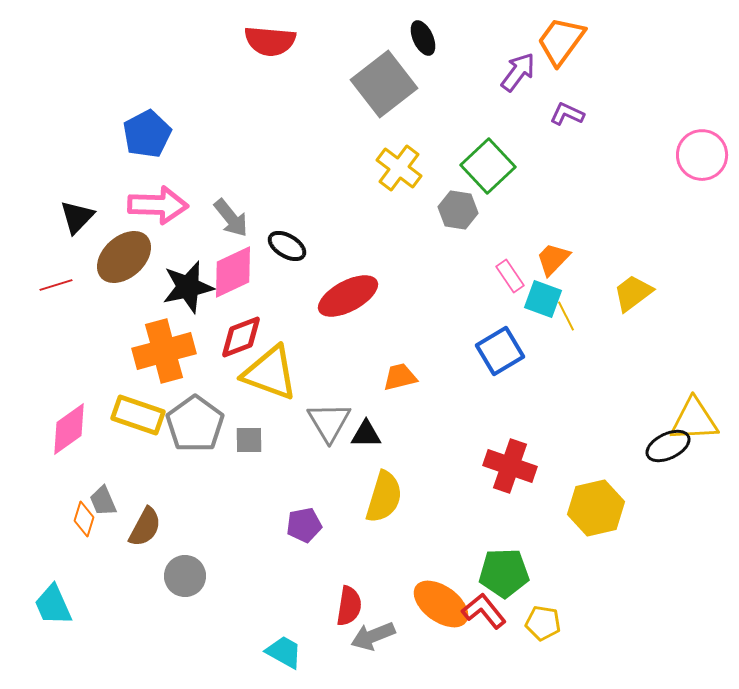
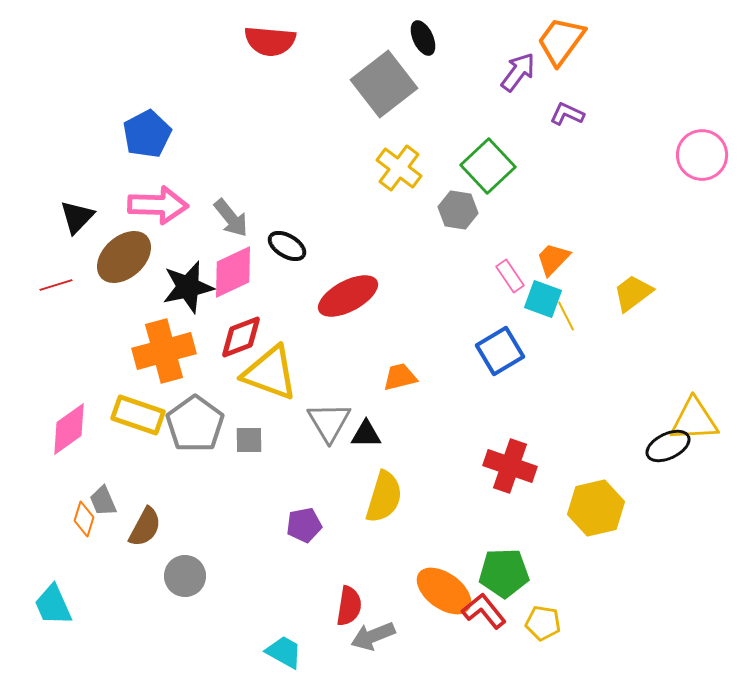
orange ellipse at (441, 604): moved 3 px right, 13 px up
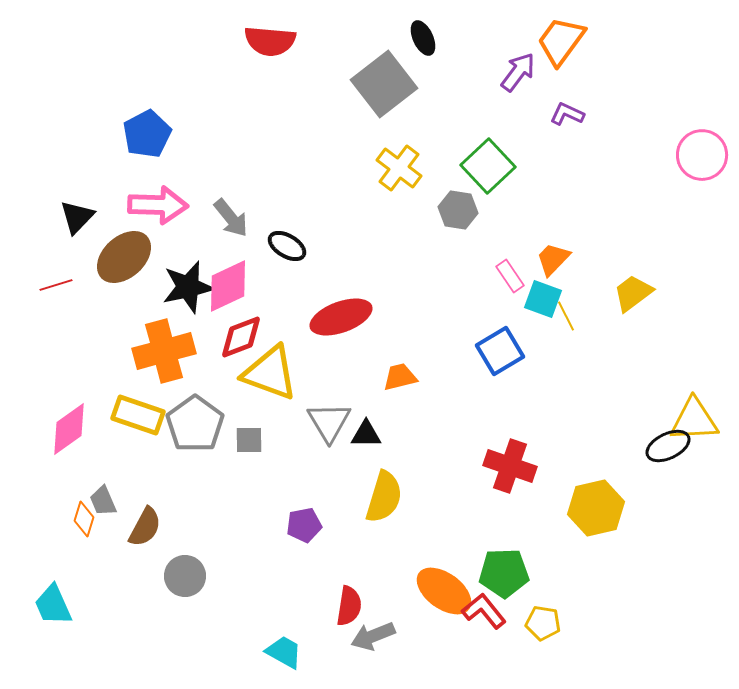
pink diamond at (233, 272): moved 5 px left, 14 px down
red ellipse at (348, 296): moved 7 px left, 21 px down; rotated 8 degrees clockwise
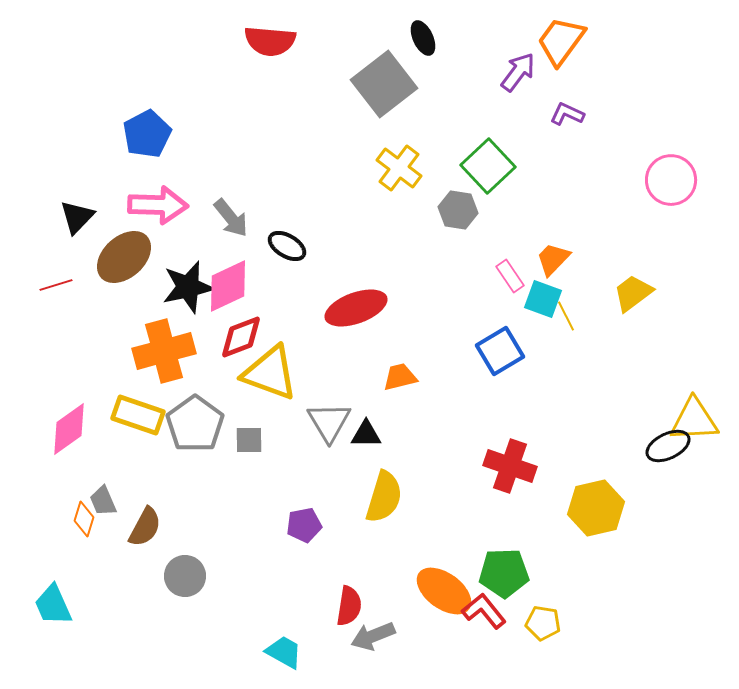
pink circle at (702, 155): moved 31 px left, 25 px down
red ellipse at (341, 317): moved 15 px right, 9 px up
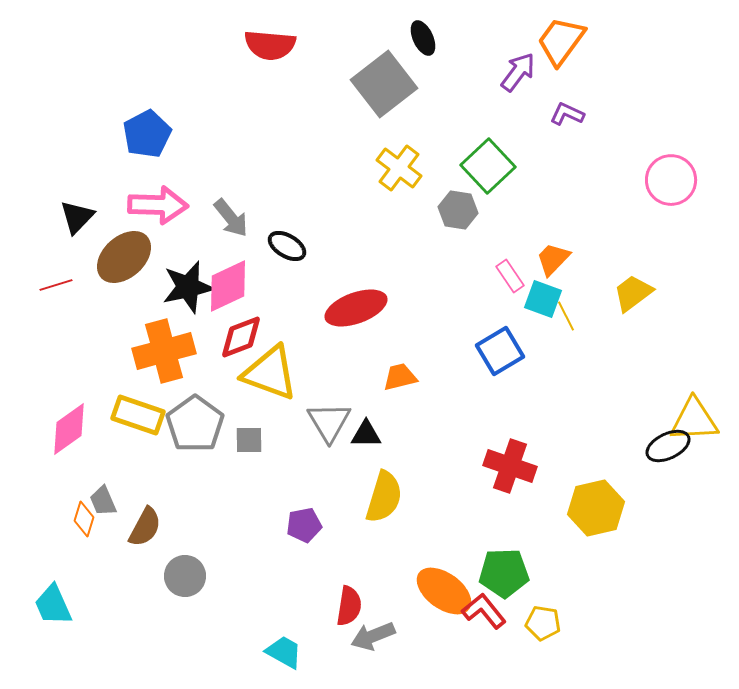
red semicircle at (270, 41): moved 4 px down
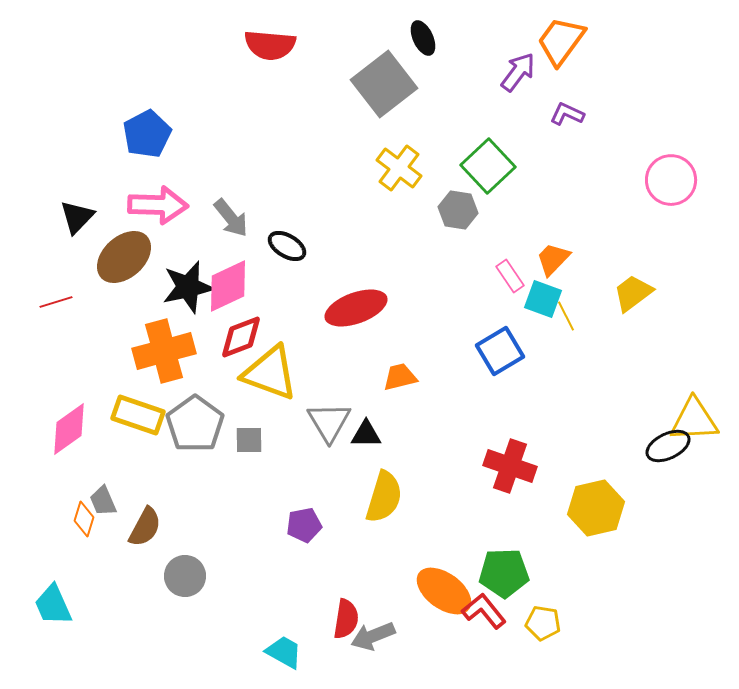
red line at (56, 285): moved 17 px down
red semicircle at (349, 606): moved 3 px left, 13 px down
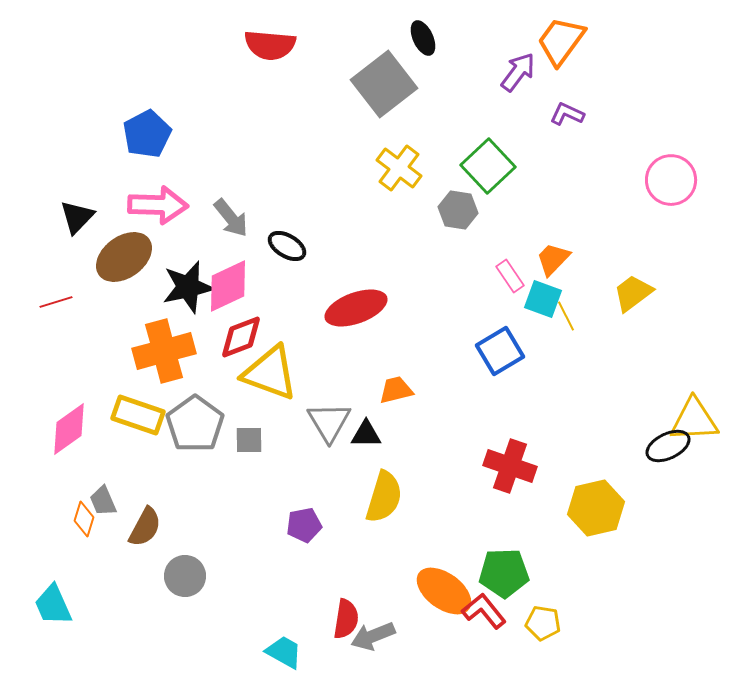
brown ellipse at (124, 257): rotated 6 degrees clockwise
orange trapezoid at (400, 377): moved 4 px left, 13 px down
